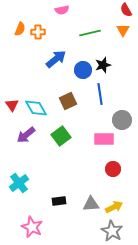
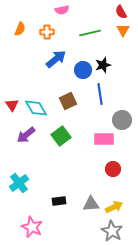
red semicircle: moved 5 px left, 2 px down
orange cross: moved 9 px right
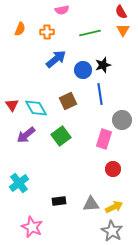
pink rectangle: rotated 72 degrees counterclockwise
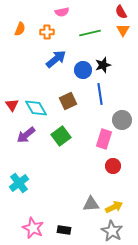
pink semicircle: moved 2 px down
red circle: moved 3 px up
black rectangle: moved 5 px right, 29 px down; rotated 16 degrees clockwise
pink star: moved 1 px right, 1 px down
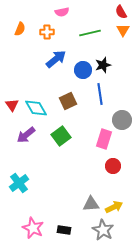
gray star: moved 9 px left, 1 px up
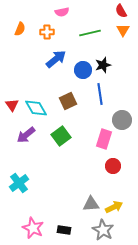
red semicircle: moved 1 px up
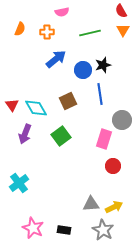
purple arrow: moved 1 px left, 1 px up; rotated 30 degrees counterclockwise
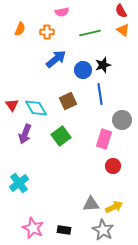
orange triangle: rotated 24 degrees counterclockwise
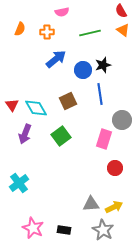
red circle: moved 2 px right, 2 px down
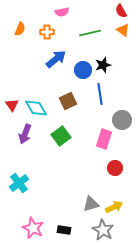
gray triangle: rotated 12 degrees counterclockwise
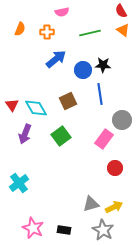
black star: rotated 21 degrees clockwise
pink rectangle: rotated 18 degrees clockwise
